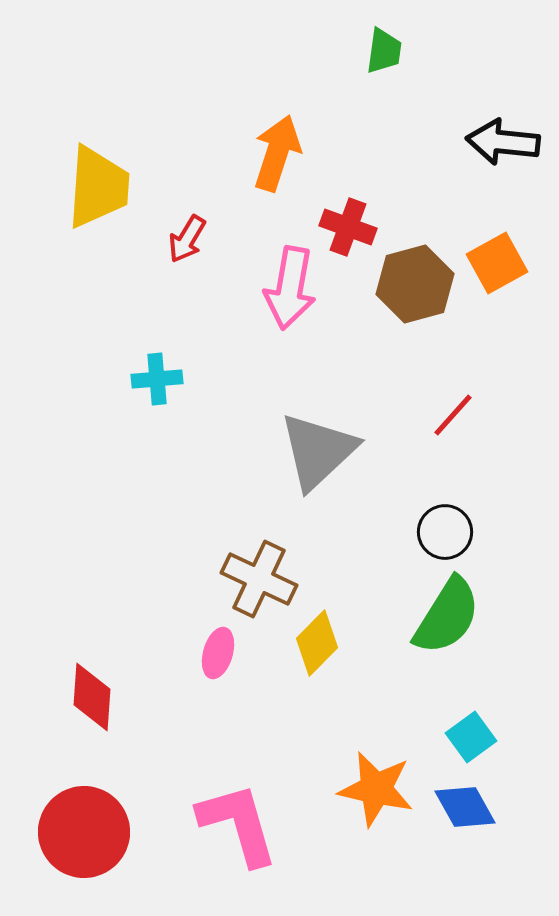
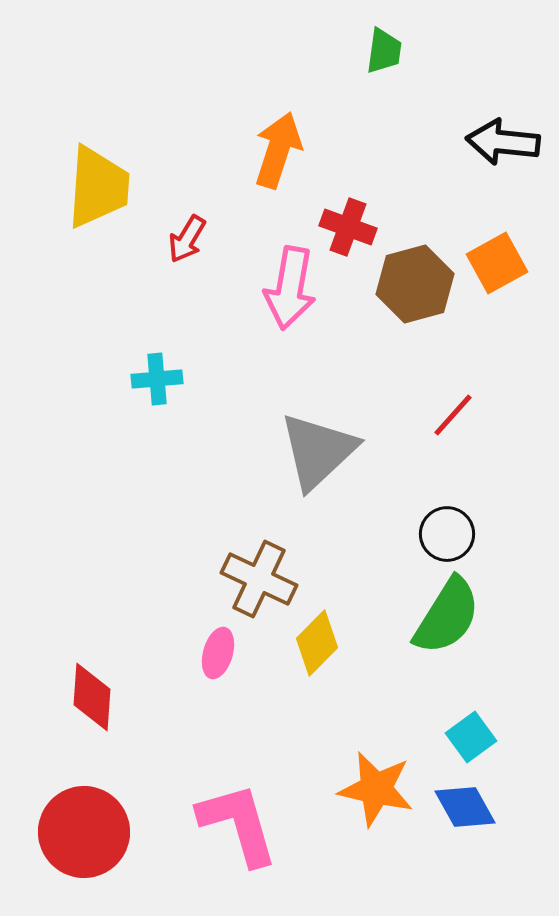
orange arrow: moved 1 px right, 3 px up
black circle: moved 2 px right, 2 px down
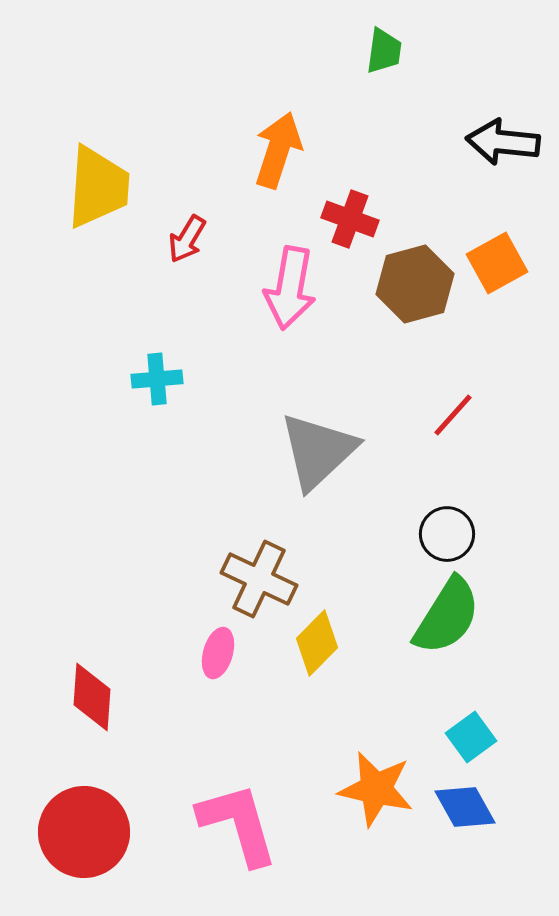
red cross: moved 2 px right, 8 px up
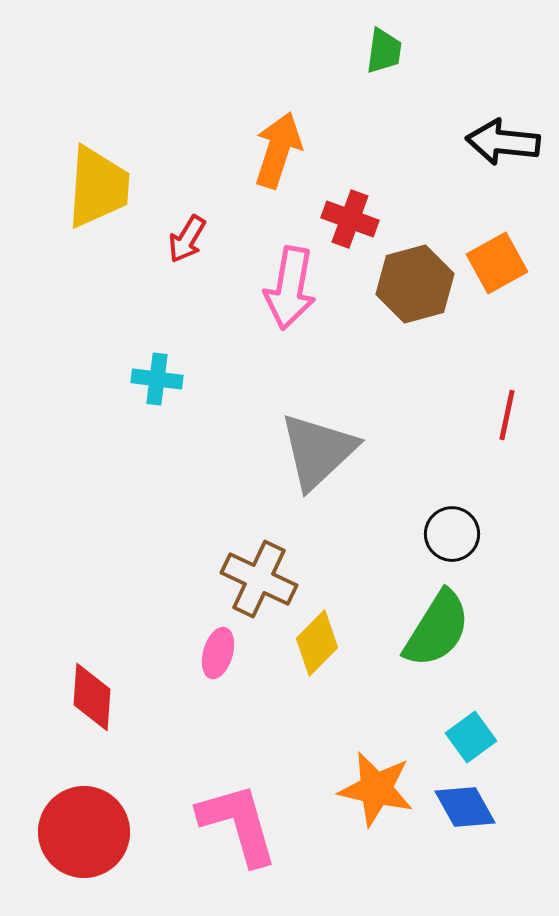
cyan cross: rotated 12 degrees clockwise
red line: moved 54 px right; rotated 30 degrees counterclockwise
black circle: moved 5 px right
green semicircle: moved 10 px left, 13 px down
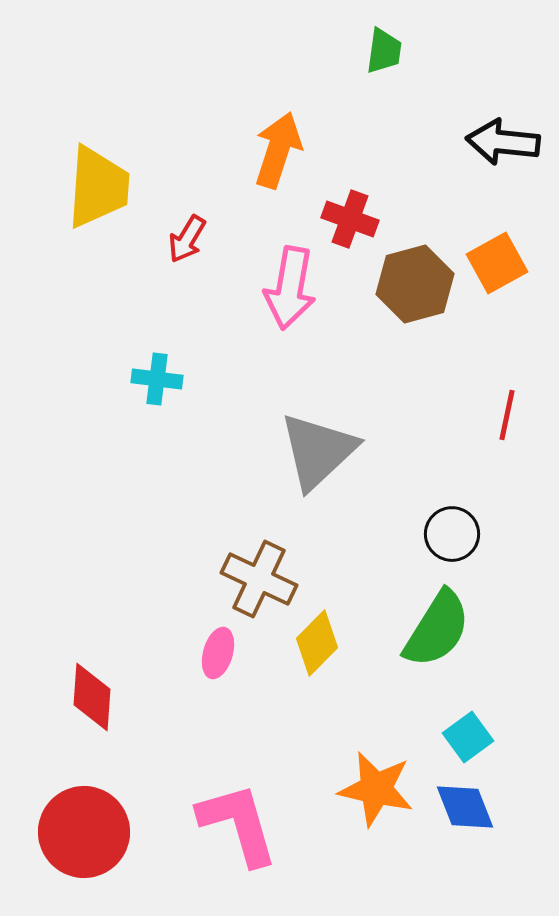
cyan square: moved 3 px left
blue diamond: rotated 8 degrees clockwise
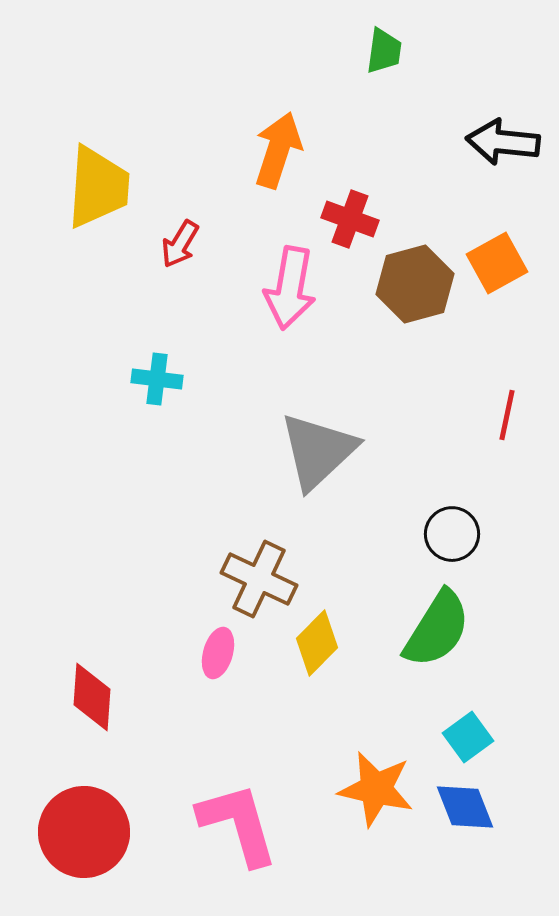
red arrow: moved 7 px left, 5 px down
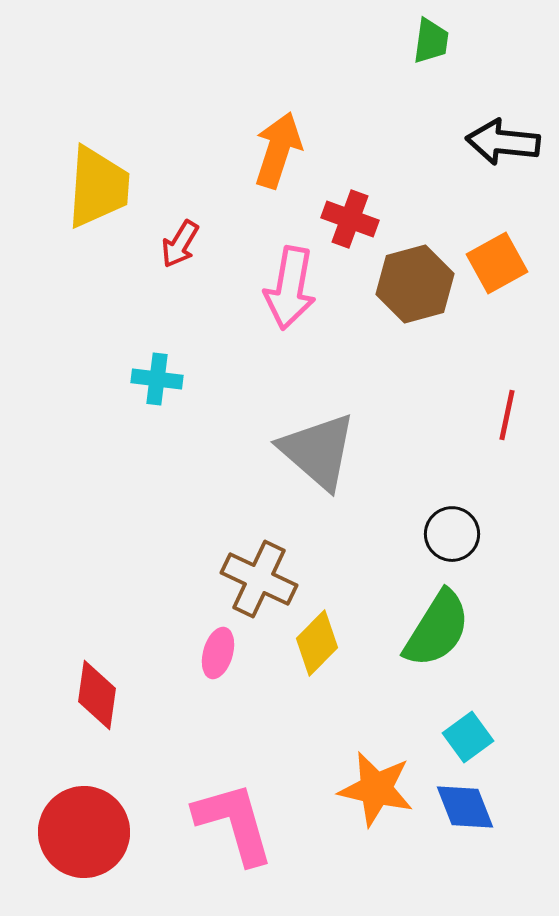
green trapezoid: moved 47 px right, 10 px up
gray triangle: rotated 36 degrees counterclockwise
red diamond: moved 5 px right, 2 px up; rotated 4 degrees clockwise
pink L-shape: moved 4 px left, 1 px up
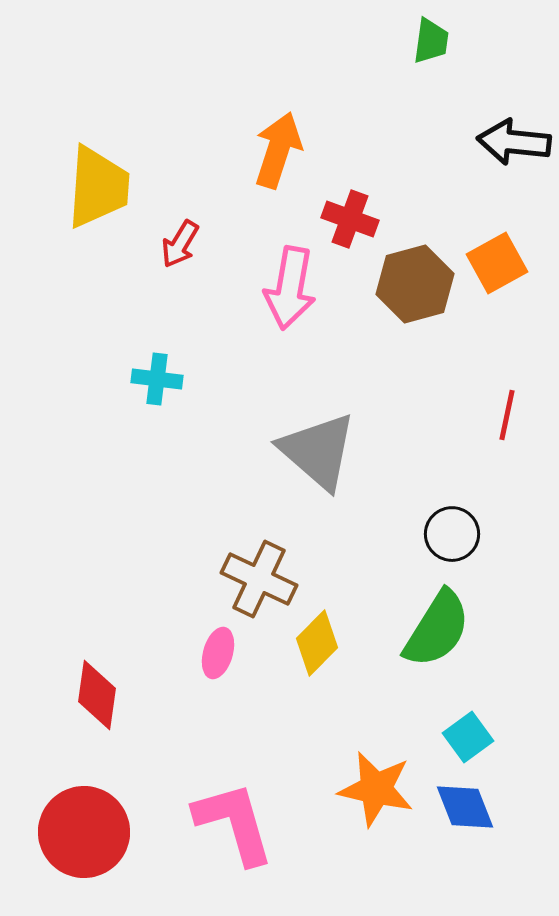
black arrow: moved 11 px right
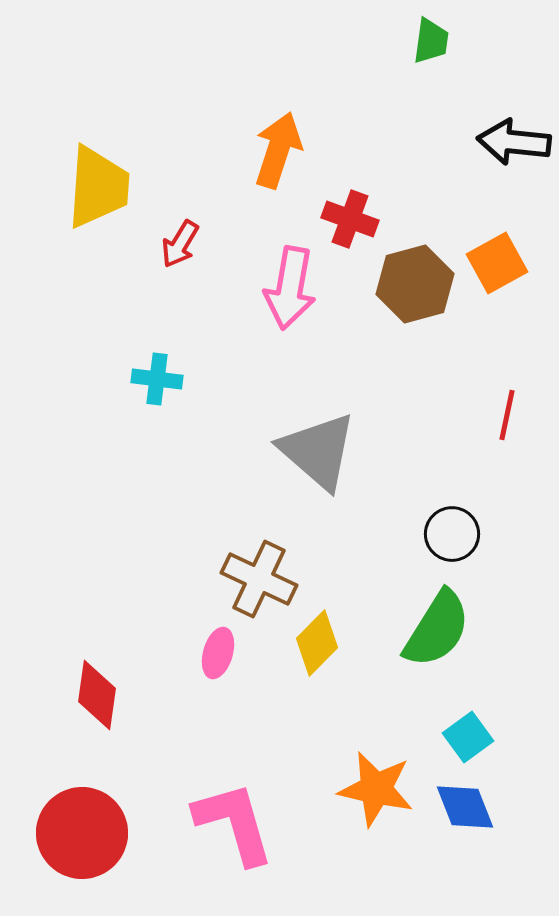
red circle: moved 2 px left, 1 px down
